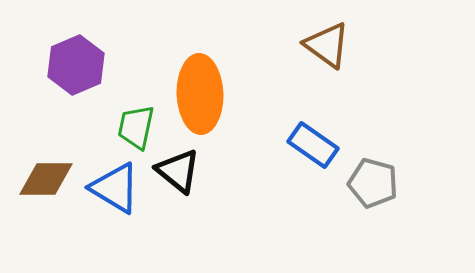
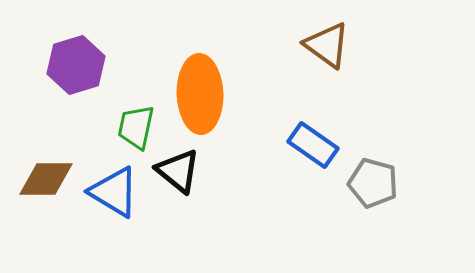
purple hexagon: rotated 6 degrees clockwise
blue triangle: moved 1 px left, 4 px down
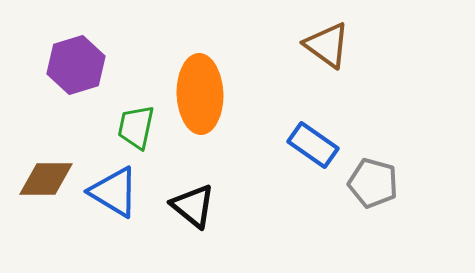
black triangle: moved 15 px right, 35 px down
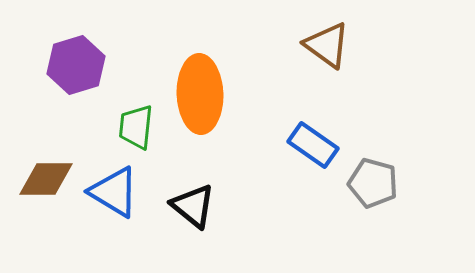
green trapezoid: rotated 6 degrees counterclockwise
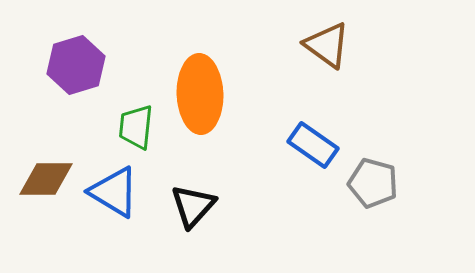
black triangle: rotated 33 degrees clockwise
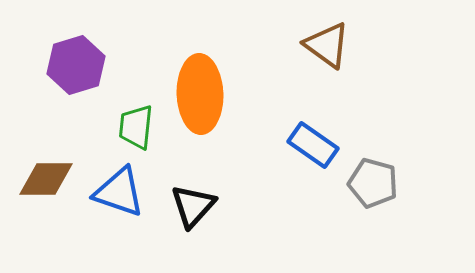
blue triangle: moved 5 px right; rotated 12 degrees counterclockwise
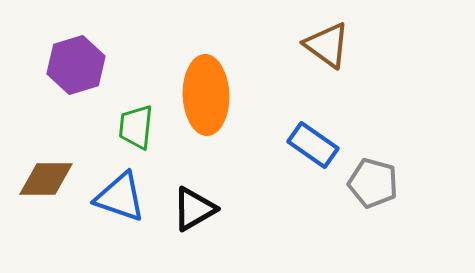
orange ellipse: moved 6 px right, 1 px down
blue triangle: moved 1 px right, 5 px down
black triangle: moved 1 px right, 3 px down; rotated 18 degrees clockwise
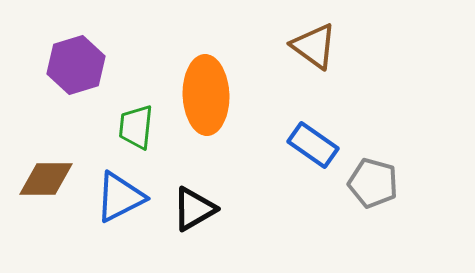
brown triangle: moved 13 px left, 1 px down
blue triangle: rotated 46 degrees counterclockwise
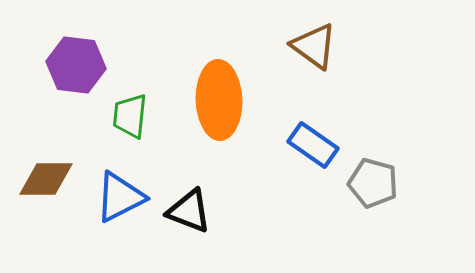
purple hexagon: rotated 24 degrees clockwise
orange ellipse: moved 13 px right, 5 px down
green trapezoid: moved 6 px left, 11 px up
black triangle: moved 5 px left, 2 px down; rotated 51 degrees clockwise
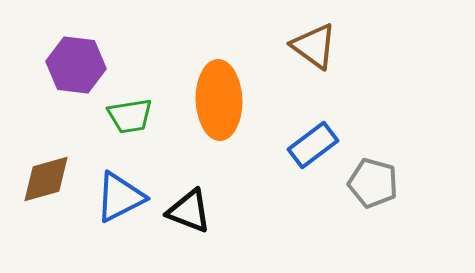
green trapezoid: rotated 105 degrees counterclockwise
blue rectangle: rotated 72 degrees counterclockwise
brown diamond: rotated 16 degrees counterclockwise
